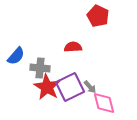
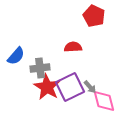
red pentagon: moved 4 px left
gray cross: rotated 12 degrees counterclockwise
pink diamond: moved 2 px up
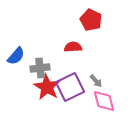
red pentagon: moved 3 px left, 4 px down
gray arrow: moved 6 px right, 6 px up
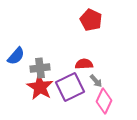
red semicircle: moved 11 px right, 17 px down
red star: moved 7 px left
pink diamond: rotated 40 degrees clockwise
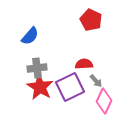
blue semicircle: moved 14 px right, 20 px up
gray cross: moved 3 px left
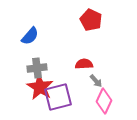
purple square: moved 12 px left, 10 px down; rotated 12 degrees clockwise
